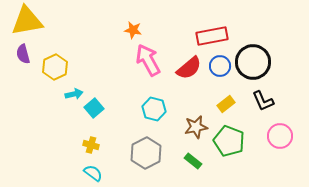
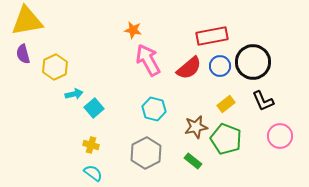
green pentagon: moved 3 px left, 2 px up
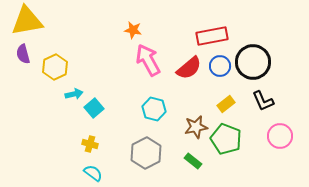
yellow cross: moved 1 px left, 1 px up
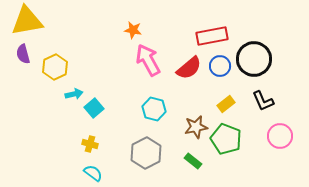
black circle: moved 1 px right, 3 px up
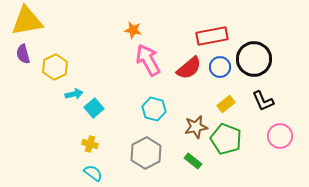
blue circle: moved 1 px down
